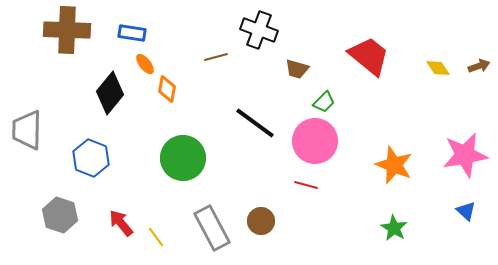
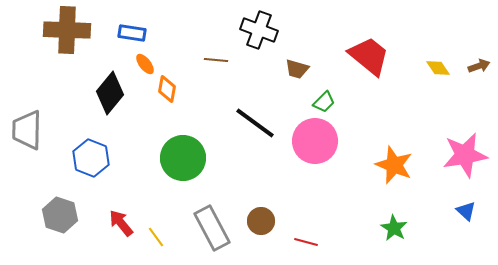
brown line: moved 3 px down; rotated 20 degrees clockwise
red line: moved 57 px down
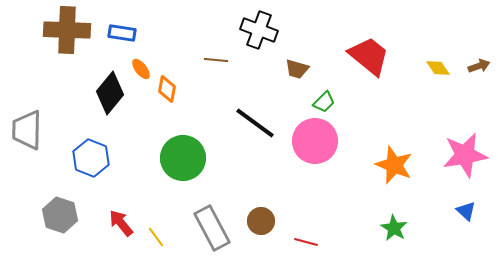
blue rectangle: moved 10 px left
orange ellipse: moved 4 px left, 5 px down
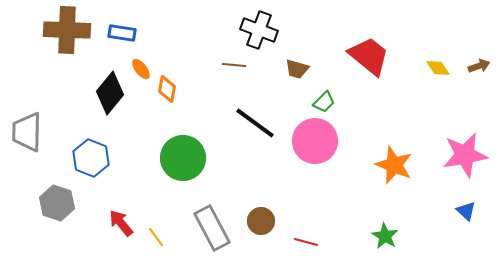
brown line: moved 18 px right, 5 px down
gray trapezoid: moved 2 px down
gray hexagon: moved 3 px left, 12 px up
green star: moved 9 px left, 8 px down
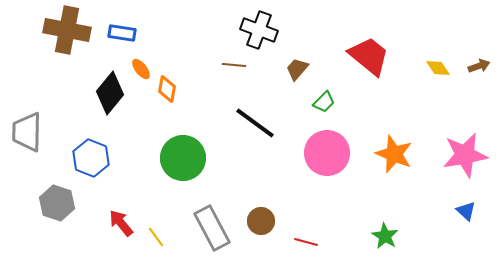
brown cross: rotated 9 degrees clockwise
brown trapezoid: rotated 115 degrees clockwise
pink circle: moved 12 px right, 12 px down
orange star: moved 11 px up
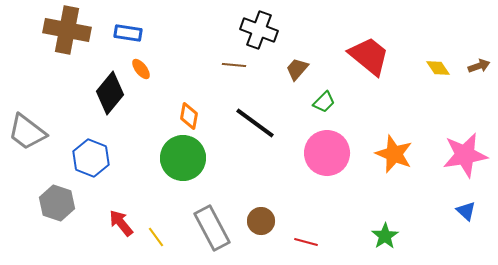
blue rectangle: moved 6 px right
orange diamond: moved 22 px right, 27 px down
gray trapezoid: rotated 54 degrees counterclockwise
green star: rotated 8 degrees clockwise
